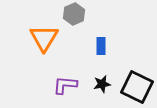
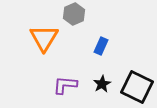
blue rectangle: rotated 24 degrees clockwise
black star: rotated 18 degrees counterclockwise
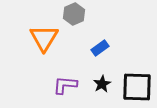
blue rectangle: moved 1 px left, 2 px down; rotated 30 degrees clockwise
black square: rotated 24 degrees counterclockwise
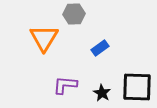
gray hexagon: rotated 20 degrees clockwise
black star: moved 9 px down; rotated 12 degrees counterclockwise
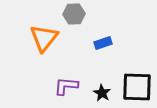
orange triangle: rotated 8 degrees clockwise
blue rectangle: moved 3 px right, 5 px up; rotated 18 degrees clockwise
purple L-shape: moved 1 px right, 1 px down
